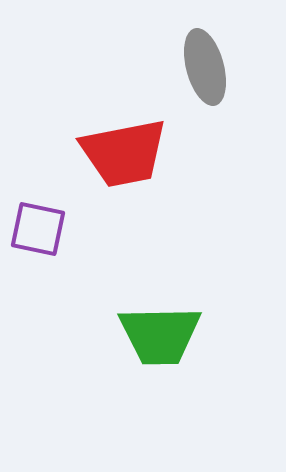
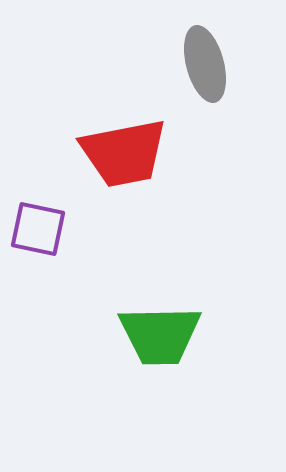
gray ellipse: moved 3 px up
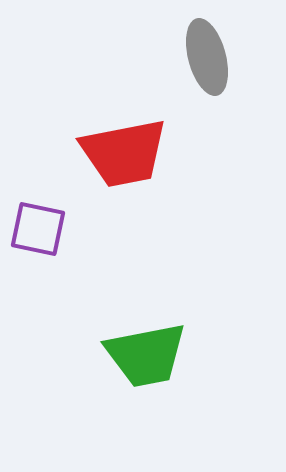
gray ellipse: moved 2 px right, 7 px up
green trapezoid: moved 14 px left, 20 px down; rotated 10 degrees counterclockwise
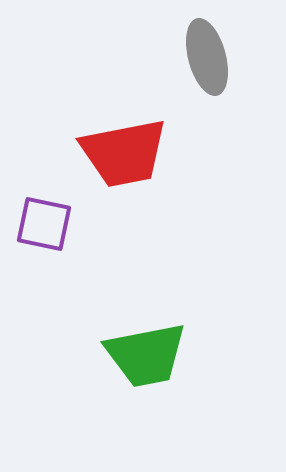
purple square: moved 6 px right, 5 px up
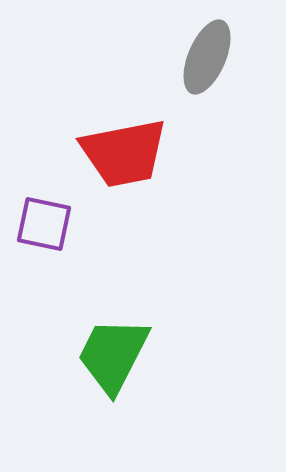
gray ellipse: rotated 38 degrees clockwise
green trapezoid: moved 33 px left; rotated 128 degrees clockwise
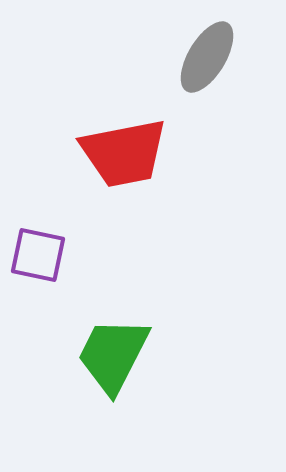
gray ellipse: rotated 8 degrees clockwise
purple square: moved 6 px left, 31 px down
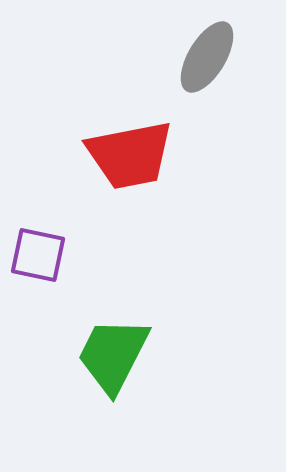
red trapezoid: moved 6 px right, 2 px down
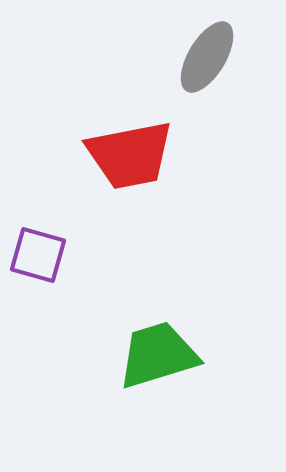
purple square: rotated 4 degrees clockwise
green trapezoid: moved 45 px right; rotated 46 degrees clockwise
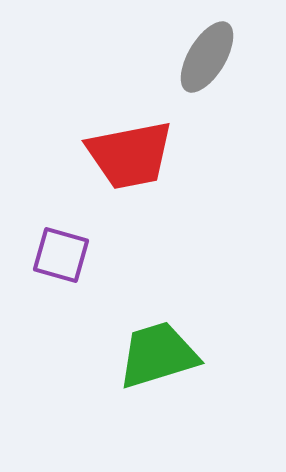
purple square: moved 23 px right
